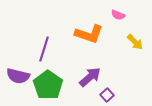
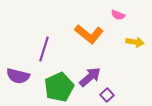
orange L-shape: rotated 20 degrees clockwise
yellow arrow: rotated 36 degrees counterclockwise
green pentagon: moved 11 px right, 2 px down; rotated 12 degrees clockwise
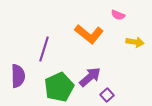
purple semicircle: rotated 105 degrees counterclockwise
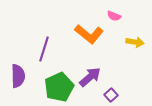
pink semicircle: moved 4 px left, 1 px down
purple square: moved 4 px right
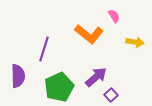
pink semicircle: rotated 144 degrees counterclockwise
purple arrow: moved 6 px right
